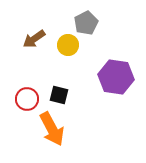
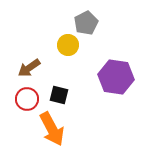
brown arrow: moved 5 px left, 29 px down
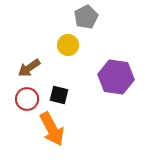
gray pentagon: moved 6 px up
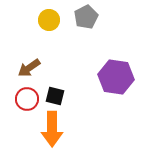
yellow circle: moved 19 px left, 25 px up
black square: moved 4 px left, 1 px down
orange arrow: rotated 28 degrees clockwise
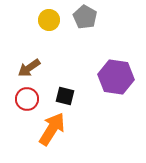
gray pentagon: moved 1 px left; rotated 15 degrees counterclockwise
black square: moved 10 px right
orange arrow: rotated 148 degrees counterclockwise
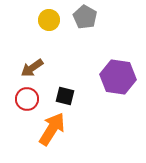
brown arrow: moved 3 px right
purple hexagon: moved 2 px right
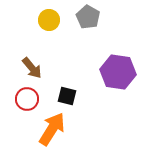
gray pentagon: moved 3 px right
brown arrow: rotated 95 degrees counterclockwise
purple hexagon: moved 5 px up
black square: moved 2 px right
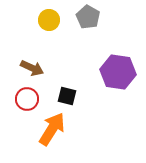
brown arrow: rotated 25 degrees counterclockwise
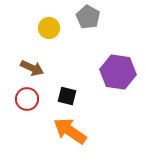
yellow circle: moved 8 px down
orange arrow: moved 18 px right, 2 px down; rotated 88 degrees counterclockwise
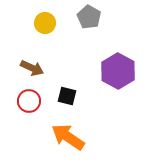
gray pentagon: moved 1 px right
yellow circle: moved 4 px left, 5 px up
purple hexagon: moved 1 px up; rotated 20 degrees clockwise
red circle: moved 2 px right, 2 px down
orange arrow: moved 2 px left, 6 px down
